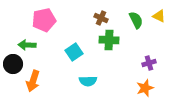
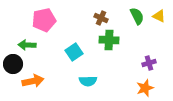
green semicircle: moved 1 px right, 4 px up
orange arrow: rotated 120 degrees counterclockwise
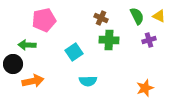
purple cross: moved 23 px up
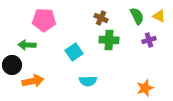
pink pentagon: rotated 15 degrees clockwise
black circle: moved 1 px left, 1 px down
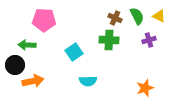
brown cross: moved 14 px right
black circle: moved 3 px right
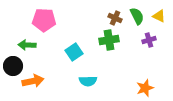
green cross: rotated 12 degrees counterclockwise
black circle: moved 2 px left, 1 px down
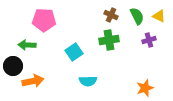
brown cross: moved 4 px left, 3 px up
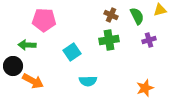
yellow triangle: moved 1 px right, 6 px up; rotated 40 degrees counterclockwise
cyan square: moved 2 px left
orange arrow: rotated 40 degrees clockwise
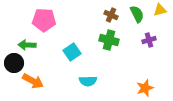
green semicircle: moved 2 px up
green cross: rotated 24 degrees clockwise
black circle: moved 1 px right, 3 px up
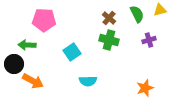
brown cross: moved 2 px left, 3 px down; rotated 16 degrees clockwise
black circle: moved 1 px down
